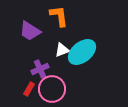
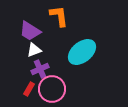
white triangle: moved 28 px left
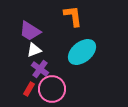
orange L-shape: moved 14 px right
purple cross: rotated 30 degrees counterclockwise
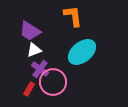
pink circle: moved 1 px right, 7 px up
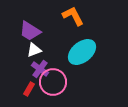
orange L-shape: rotated 20 degrees counterclockwise
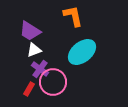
orange L-shape: rotated 15 degrees clockwise
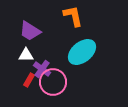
white triangle: moved 8 px left, 5 px down; rotated 21 degrees clockwise
purple cross: moved 2 px right
red rectangle: moved 9 px up
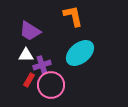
cyan ellipse: moved 2 px left, 1 px down
purple cross: moved 4 px up; rotated 36 degrees clockwise
pink circle: moved 2 px left, 3 px down
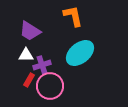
pink circle: moved 1 px left, 1 px down
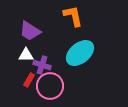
purple cross: rotated 36 degrees clockwise
